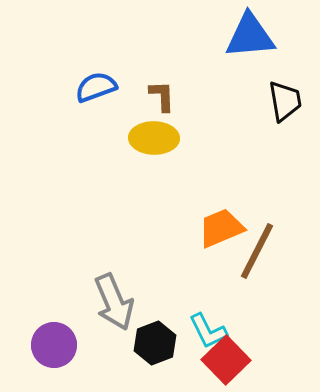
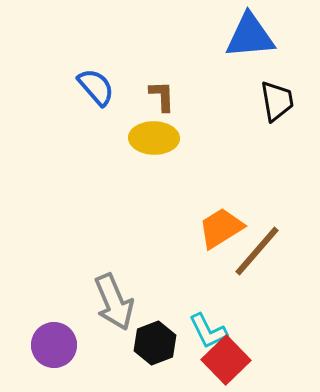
blue semicircle: rotated 69 degrees clockwise
black trapezoid: moved 8 px left
orange trapezoid: rotated 9 degrees counterclockwise
brown line: rotated 14 degrees clockwise
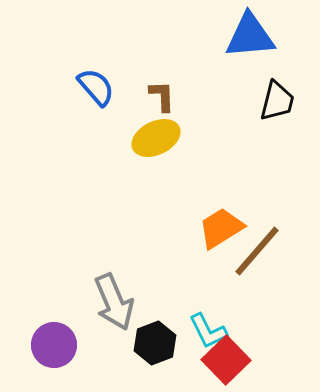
black trapezoid: rotated 24 degrees clockwise
yellow ellipse: moved 2 px right; rotated 27 degrees counterclockwise
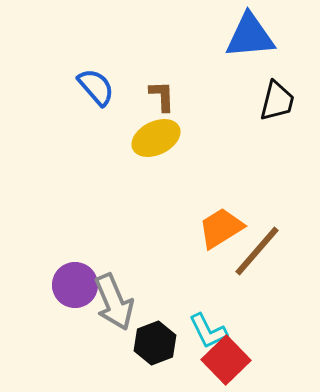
purple circle: moved 21 px right, 60 px up
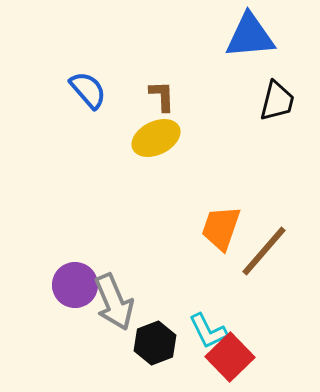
blue semicircle: moved 8 px left, 3 px down
orange trapezoid: rotated 39 degrees counterclockwise
brown line: moved 7 px right
red square: moved 4 px right, 3 px up
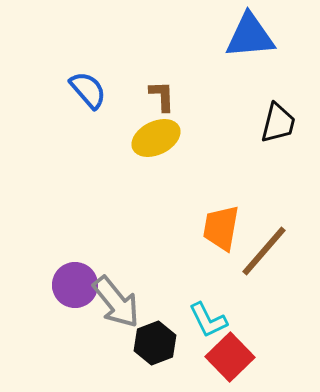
black trapezoid: moved 1 px right, 22 px down
orange trapezoid: rotated 9 degrees counterclockwise
gray arrow: moved 2 px right; rotated 16 degrees counterclockwise
cyan L-shape: moved 11 px up
